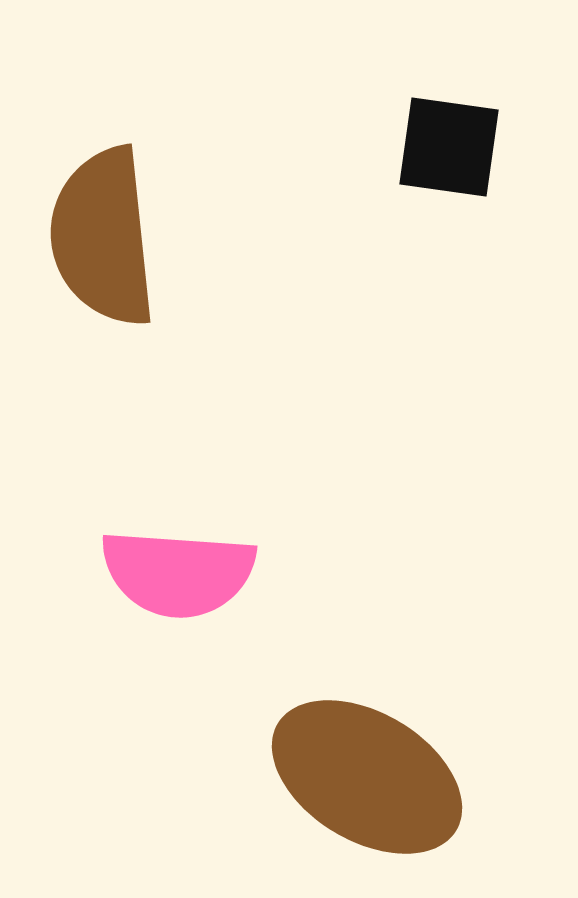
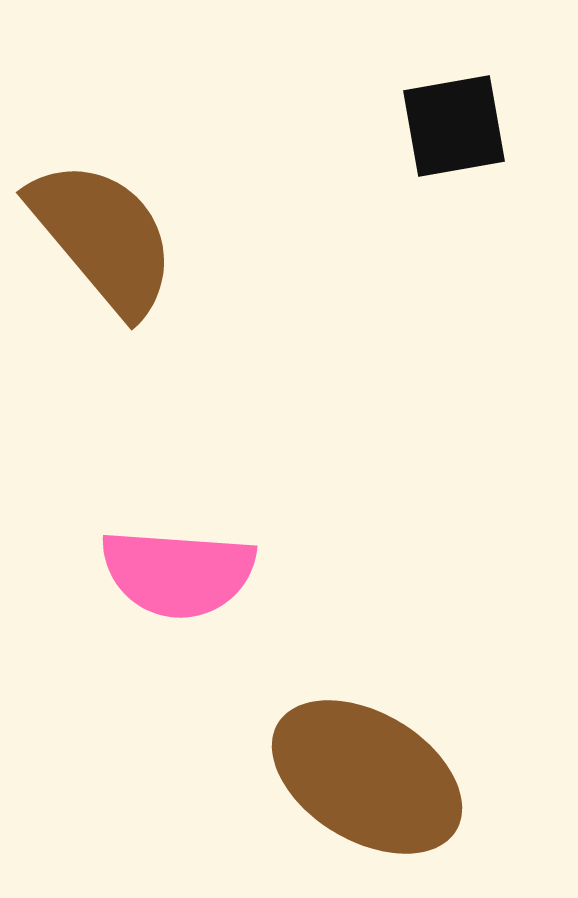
black square: moved 5 px right, 21 px up; rotated 18 degrees counterclockwise
brown semicircle: rotated 146 degrees clockwise
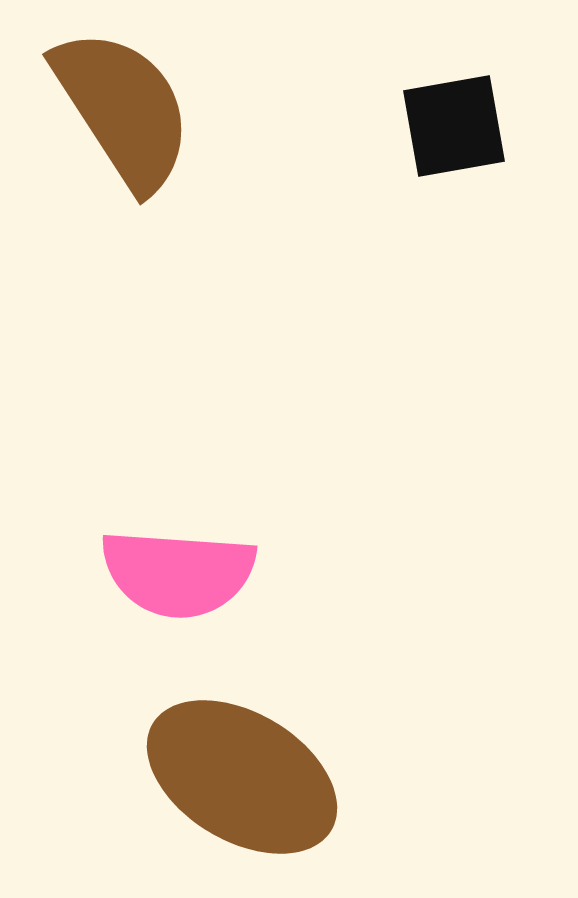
brown semicircle: moved 20 px right, 128 px up; rotated 7 degrees clockwise
brown ellipse: moved 125 px left
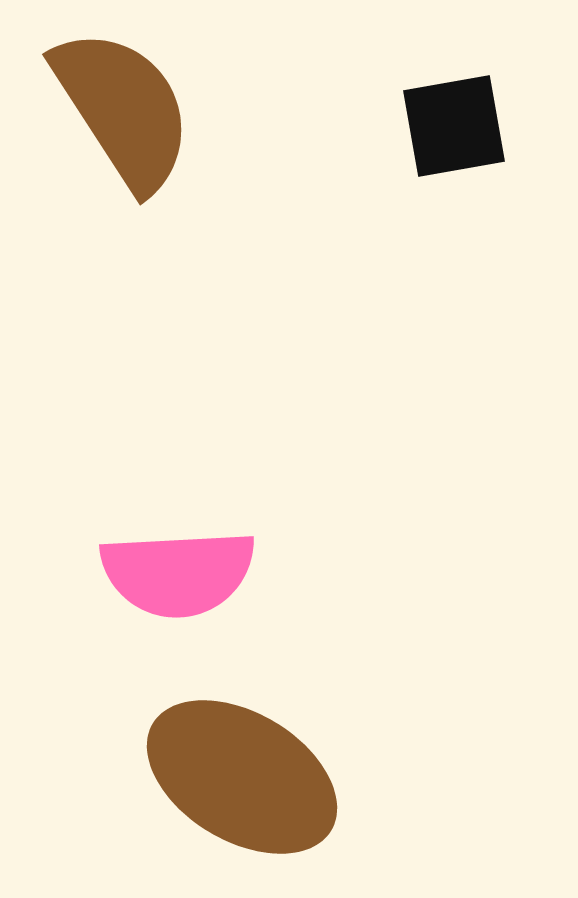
pink semicircle: rotated 7 degrees counterclockwise
